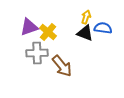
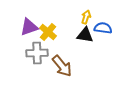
black triangle: moved 2 px down; rotated 12 degrees counterclockwise
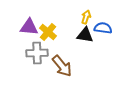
purple triangle: rotated 24 degrees clockwise
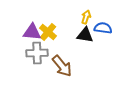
purple triangle: moved 3 px right, 5 px down
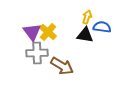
yellow arrow: moved 1 px right
blue semicircle: moved 1 px left, 1 px up
purple triangle: rotated 48 degrees clockwise
brown arrow: rotated 20 degrees counterclockwise
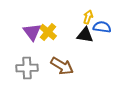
yellow arrow: moved 1 px right
gray cross: moved 10 px left, 15 px down
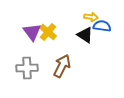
yellow arrow: moved 3 px right; rotated 80 degrees clockwise
blue semicircle: moved 1 px up
black triangle: rotated 24 degrees clockwise
brown arrow: rotated 95 degrees counterclockwise
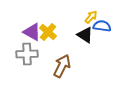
yellow arrow: rotated 56 degrees counterclockwise
purple triangle: rotated 24 degrees counterclockwise
gray cross: moved 14 px up
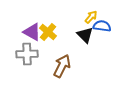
black triangle: rotated 12 degrees clockwise
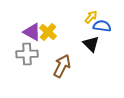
black triangle: moved 6 px right, 9 px down
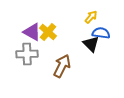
blue semicircle: moved 1 px left, 7 px down
